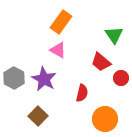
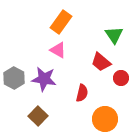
purple star: rotated 20 degrees counterclockwise
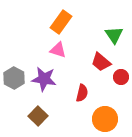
pink triangle: rotated 12 degrees counterclockwise
red circle: moved 1 px up
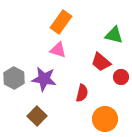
green triangle: rotated 42 degrees counterclockwise
brown square: moved 1 px left
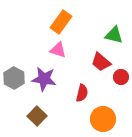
orange circle: moved 2 px left
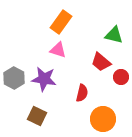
brown square: rotated 18 degrees counterclockwise
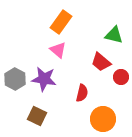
pink triangle: rotated 24 degrees clockwise
gray hexagon: moved 1 px right, 1 px down
